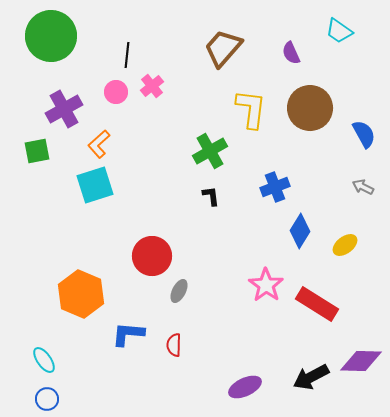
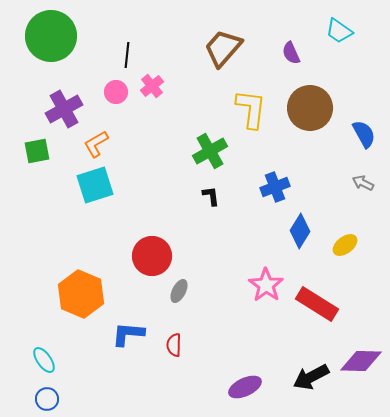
orange L-shape: moved 3 px left; rotated 12 degrees clockwise
gray arrow: moved 4 px up
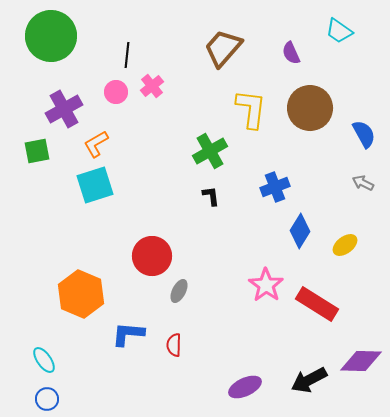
black arrow: moved 2 px left, 3 px down
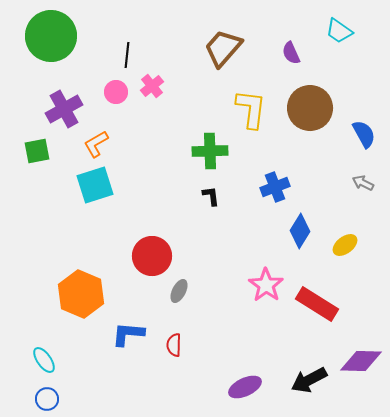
green cross: rotated 28 degrees clockwise
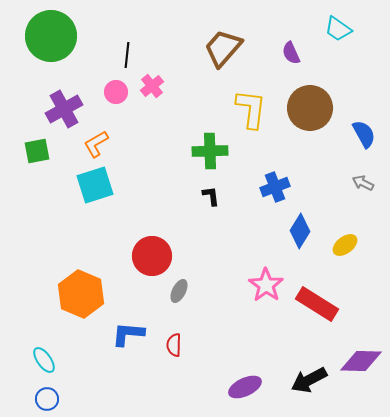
cyan trapezoid: moved 1 px left, 2 px up
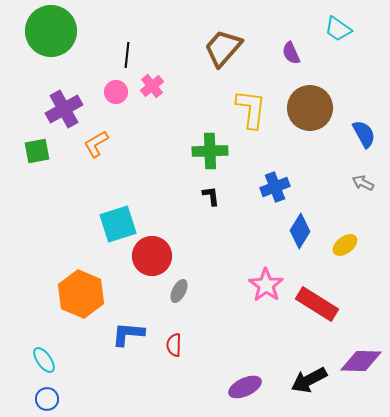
green circle: moved 5 px up
cyan square: moved 23 px right, 39 px down
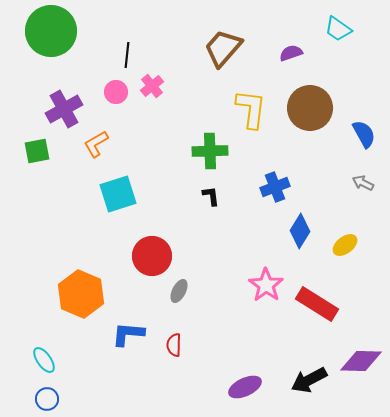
purple semicircle: rotated 95 degrees clockwise
cyan square: moved 30 px up
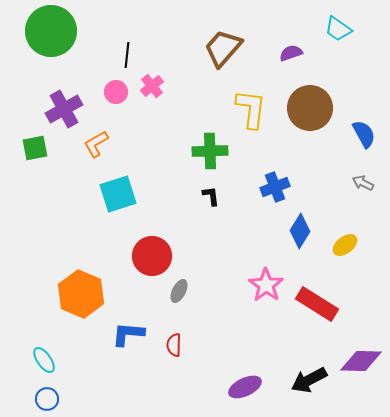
green square: moved 2 px left, 3 px up
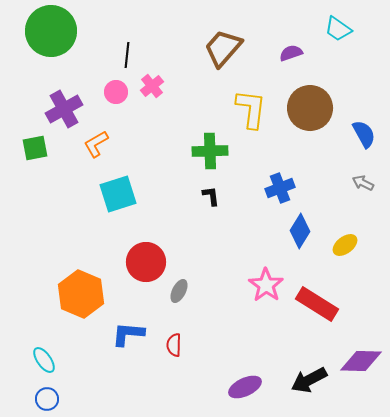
blue cross: moved 5 px right, 1 px down
red circle: moved 6 px left, 6 px down
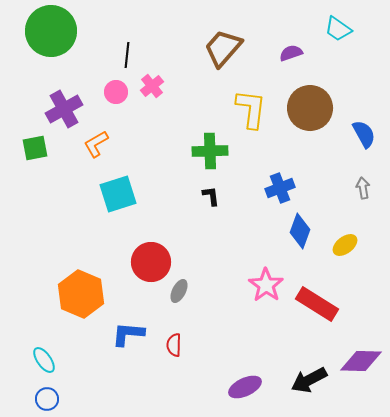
gray arrow: moved 5 px down; rotated 55 degrees clockwise
blue diamond: rotated 12 degrees counterclockwise
red circle: moved 5 px right
